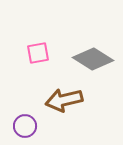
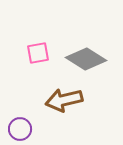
gray diamond: moved 7 px left
purple circle: moved 5 px left, 3 px down
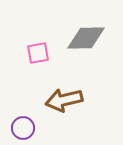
gray diamond: moved 21 px up; rotated 33 degrees counterclockwise
purple circle: moved 3 px right, 1 px up
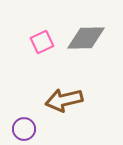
pink square: moved 4 px right, 11 px up; rotated 15 degrees counterclockwise
purple circle: moved 1 px right, 1 px down
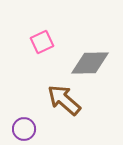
gray diamond: moved 4 px right, 25 px down
brown arrow: rotated 54 degrees clockwise
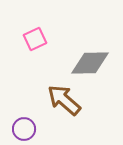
pink square: moved 7 px left, 3 px up
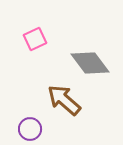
gray diamond: rotated 54 degrees clockwise
purple circle: moved 6 px right
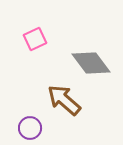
gray diamond: moved 1 px right
purple circle: moved 1 px up
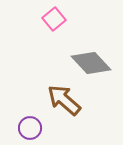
pink square: moved 19 px right, 20 px up; rotated 15 degrees counterclockwise
gray diamond: rotated 6 degrees counterclockwise
